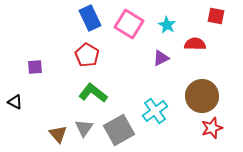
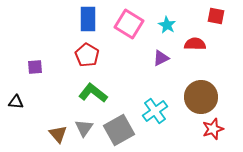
blue rectangle: moved 2 px left, 1 px down; rotated 25 degrees clockwise
brown circle: moved 1 px left, 1 px down
black triangle: moved 1 px right; rotated 21 degrees counterclockwise
red star: moved 1 px right, 1 px down
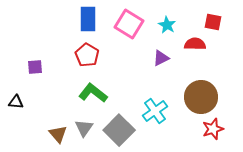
red square: moved 3 px left, 6 px down
gray square: rotated 16 degrees counterclockwise
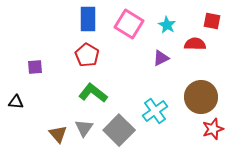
red square: moved 1 px left, 1 px up
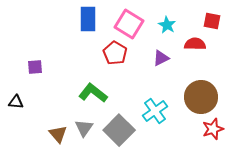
red pentagon: moved 28 px right, 2 px up
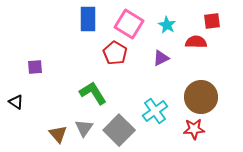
red square: rotated 18 degrees counterclockwise
red semicircle: moved 1 px right, 2 px up
green L-shape: rotated 20 degrees clockwise
black triangle: rotated 28 degrees clockwise
red star: moved 19 px left; rotated 15 degrees clockwise
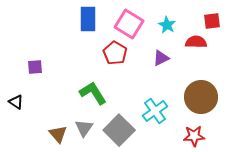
red star: moved 7 px down
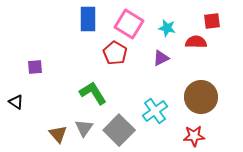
cyan star: moved 3 px down; rotated 18 degrees counterclockwise
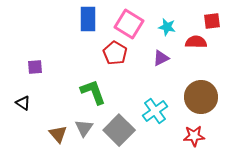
cyan star: moved 1 px up
green L-shape: moved 1 px up; rotated 12 degrees clockwise
black triangle: moved 7 px right, 1 px down
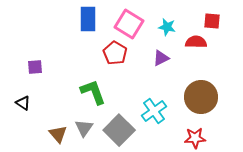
red square: rotated 12 degrees clockwise
cyan cross: moved 1 px left
red star: moved 1 px right, 2 px down
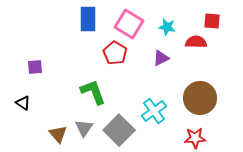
brown circle: moved 1 px left, 1 px down
